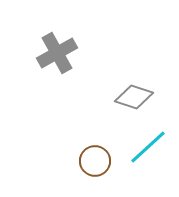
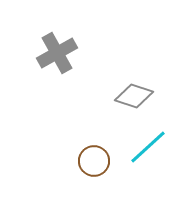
gray diamond: moved 1 px up
brown circle: moved 1 px left
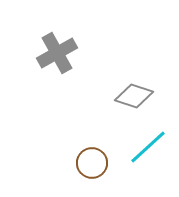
brown circle: moved 2 px left, 2 px down
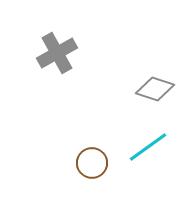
gray diamond: moved 21 px right, 7 px up
cyan line: rotated 6 degrees clockwise
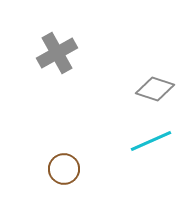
cyan line: moved 3 px right, 6 px up; rotated 12 degrees clockwise
brown circle: moved 28 px left, 6 px down
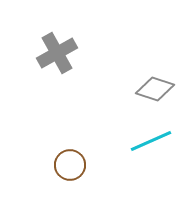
brown circle: moved 6 px right, 4 px up
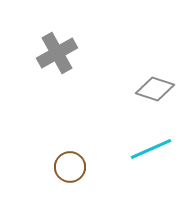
cyan line: moved 8 px down
brown circle: moved 2 px down
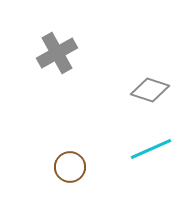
gray diamond: moved 5 px left, 1 px down
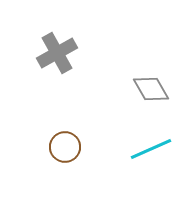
gray diamond: moved 1 px right, 1 px up; rotated 42 degrees clockwise
brown circle: moved 5 px left, 20 px up
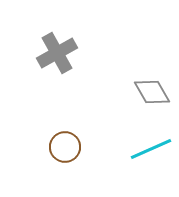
gray diamond: moved 1 px right, 3 px down
